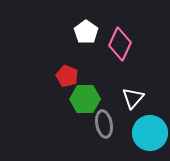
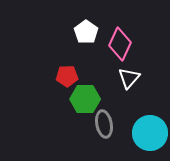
red pentagon: rotated 25 degrees counterclockwise
white triangle: moved 4 px left, 20 px up
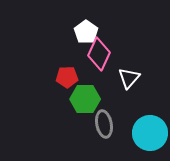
pink diamond: moved 21 px left, 10 px down
red pentagon: moved 1 px down
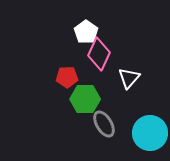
gray ellipse: rotated 20 degrees counterclockwise
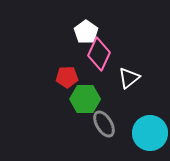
white triangle: rotated 10 degrees clockwise
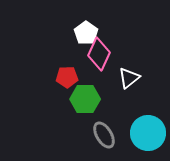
white pentagon: moved 1 px down
gray ellipse: moved 11 px down
cyan circle: moved 2 px left
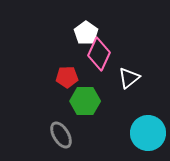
green hexagon: moved 2 px down
gray ellipse: moved 43 px left
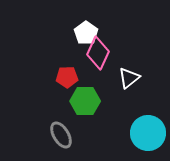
pink diamond: moved 1 px left, 1 px up
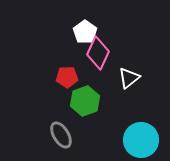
white pentagon: moved 1 px left, 1 px up
green hexagon: rotated 20 degrees counterclockwise
cyan circle: moved 7 px left, 7 px down
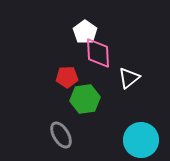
pink diamond: rotated 28 degrees counterclockwise
green hexagon: moved 2 px up; rotated 12 degrees clockwise
